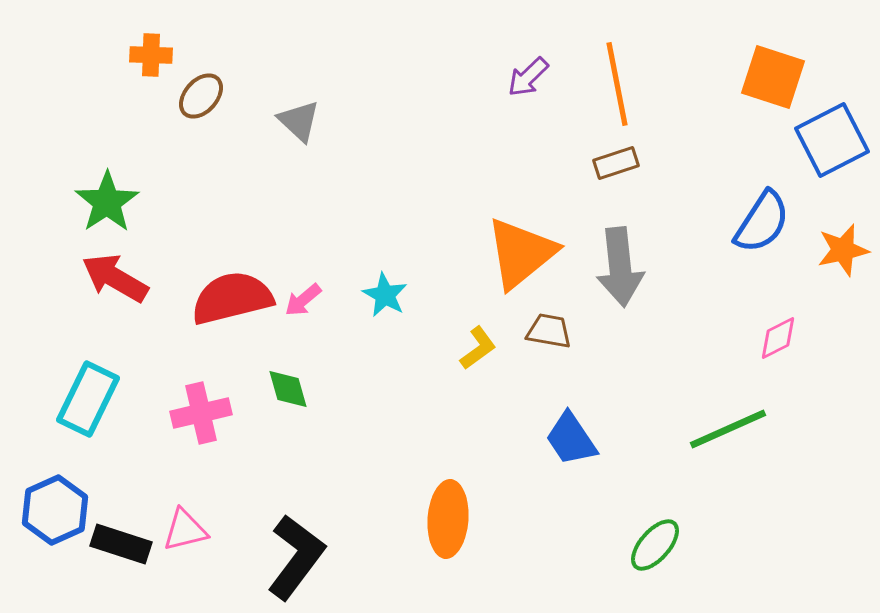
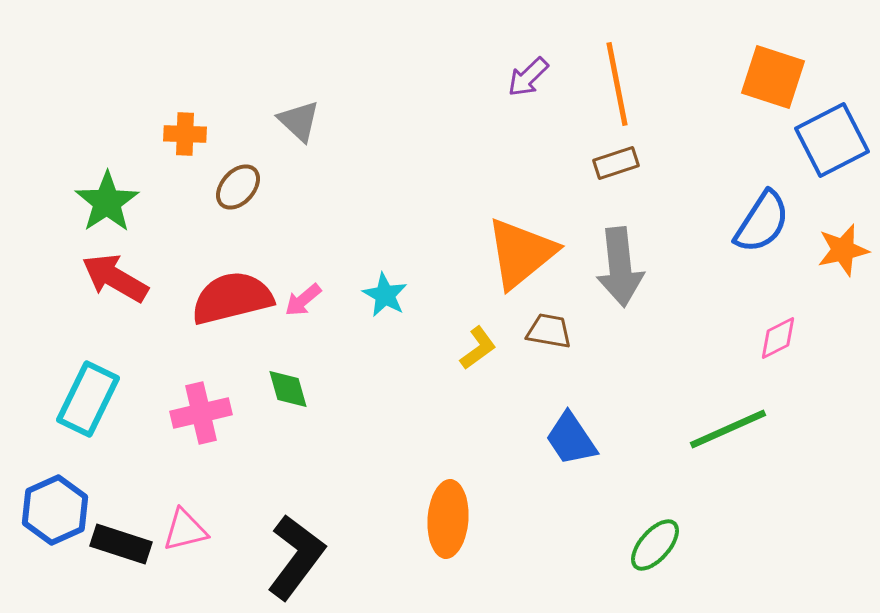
orange cross: moved 34 px right, 79 px down
brown ellipse: moved 37 px right, 91 px down
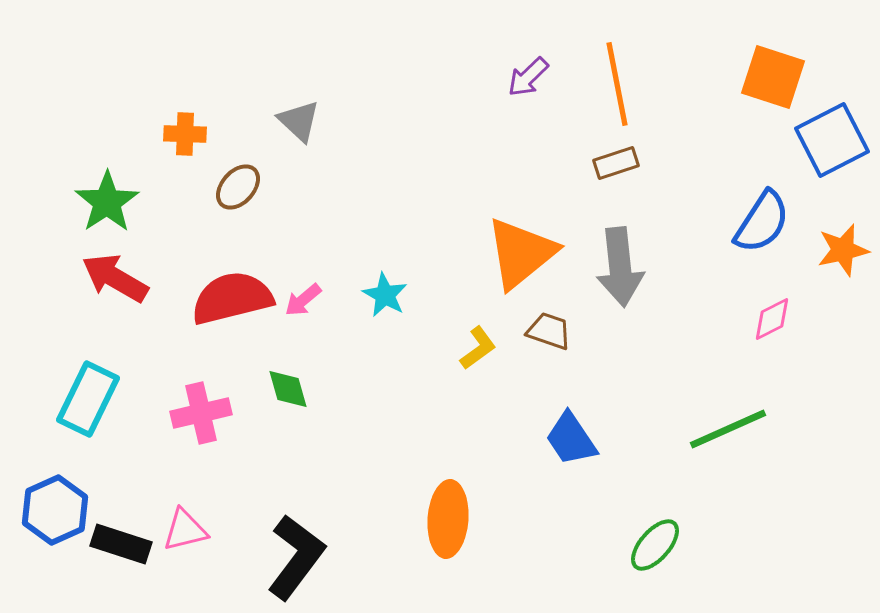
brown trapezoid: rotated 9 degrees clockwise
pink diamond: moved 6 px left, 19 px up
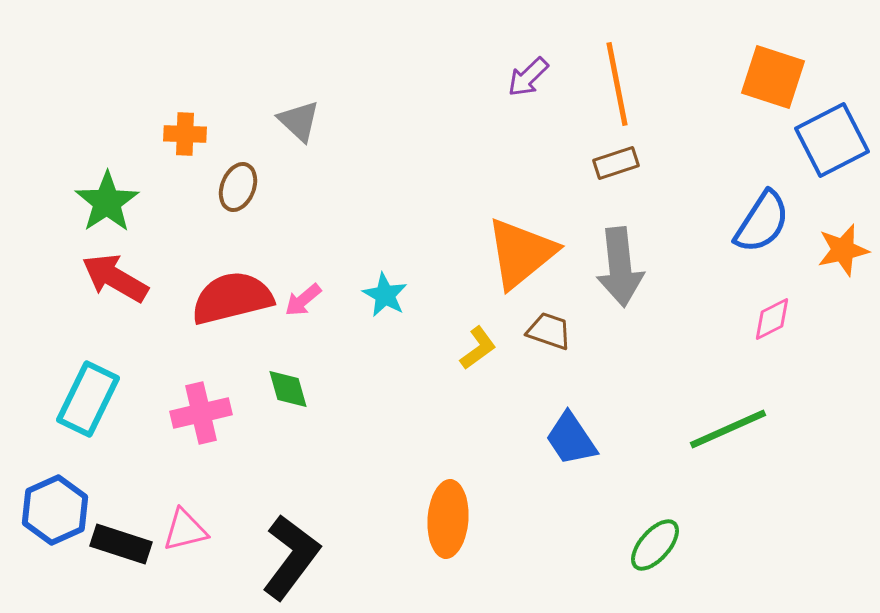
brown ellipse: rotated 21 degrees counterclockwise
black L-shape: moved 5 px left
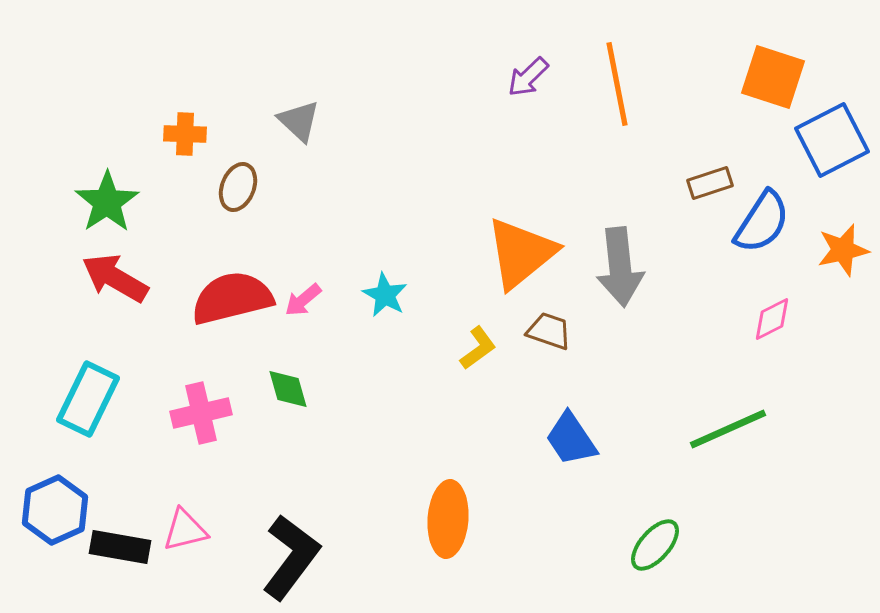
brown rectangle: moved 94 px right, 20 px down
black rectangle: moved 1 px left, 3 px down; rotated 8 degrees counterclockwise
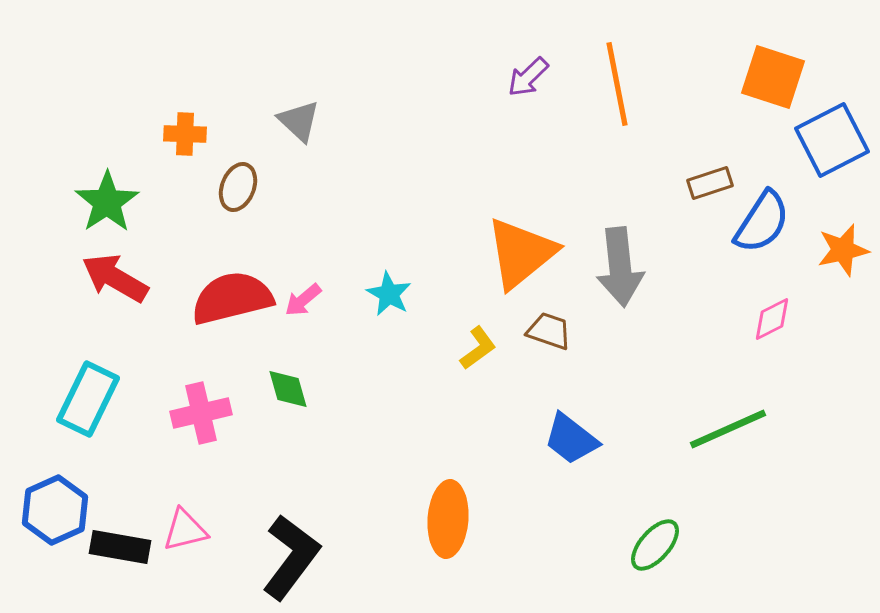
cyan star: moved 4 px right, 1 px up
blue trapezoid: rotated 18 degrees counterclockwise
